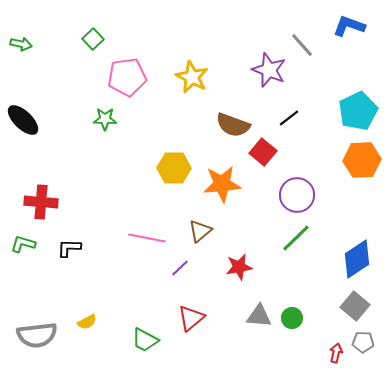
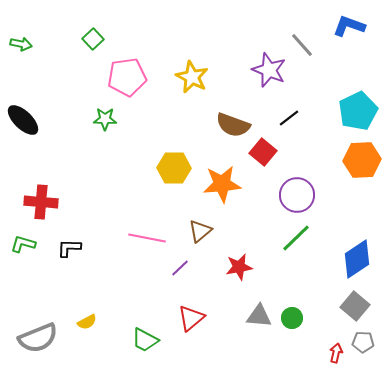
gray semicircle: moved 1 px right, 3 px down; rotated 15 degrees counterclockwise
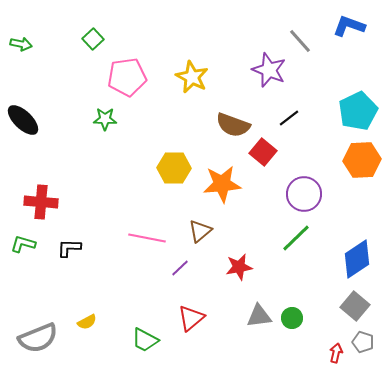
gray line: moved 2 px left, 4 px up
purple circle: moved 7 px right, 1 px up
gray triangle: rotated 12 degrees counterclockwise
gray pentagon: rotated 15 degrees clockwise
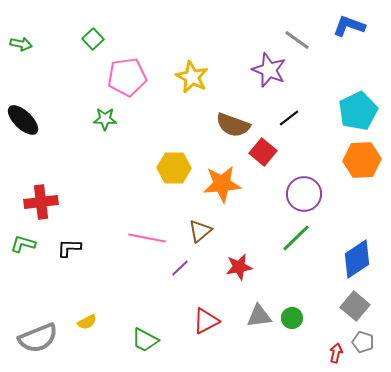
gray line: moved 3 px left, 1 px up; rotated 12 degrees counterclockwise
red cross: rotated 12 degrees counterclockwise
red triangle: moved 15 px right, 3 px down; rotated 12 degrees clockwise
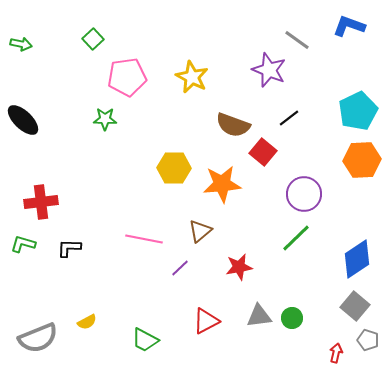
pink line: moved 3 px left, 1 px down
gray pentagon: moved 5 px right, 2 px up
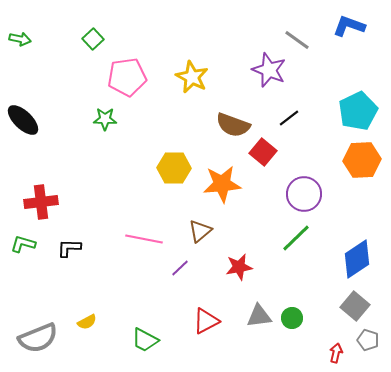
green arrow: moved 1 px left, 5 px up
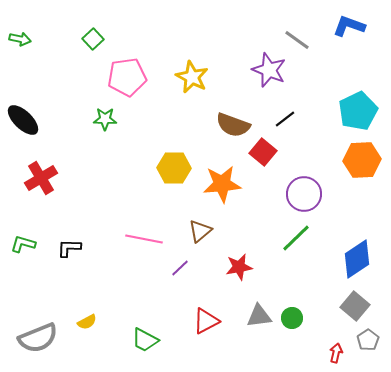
black line: moved 4 px left, 1 px down
red cross: moved 24 px up; rotated 24 degrees counterclockwise
gray pentagon: rotated 20 degrees clockwise
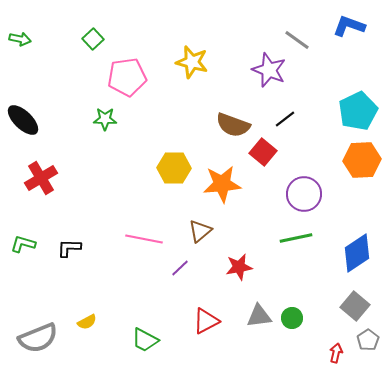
yellow star: moved 15 px up; rotated 12 degrees counterclockwise
green line: rotated 32 degrees clockwise
blue diamond: moved 6 px up
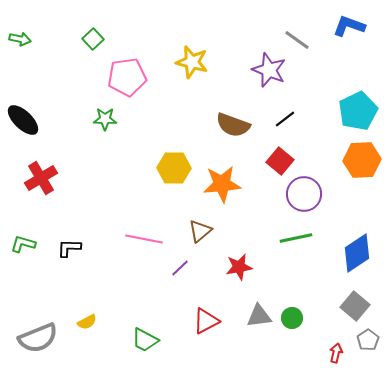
red square: moved 17 px right, 9 px down
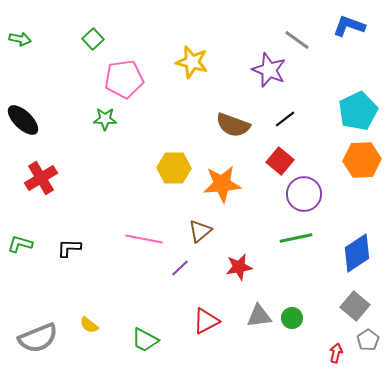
pink pentagon: moved 3 px left, 2 px down
green L-shape: moved 3 px left
yellow semicircle: moved 2 px right, 3 px down; rotated 66 degrees clockwise
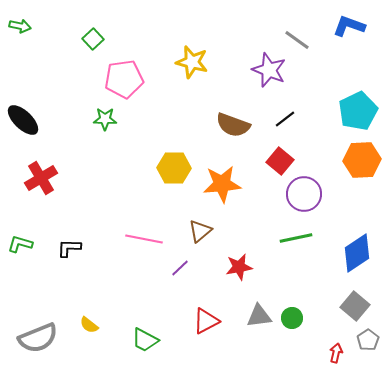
green arrow: moved 13 px up
